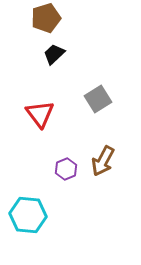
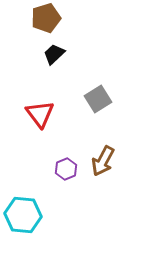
cyan hexagon: moved 5 px left
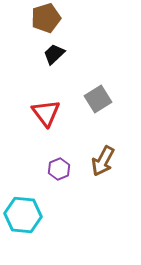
red triangle: moved 6 px right, 1 px up
purple hexagon: moved 7 px left
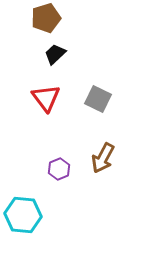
black trapezoid: moved 1 px right
gray square: rotated 32 degrees counterclockwise
red triangle: moved 15 px up
brown arrow: moved 3 px up
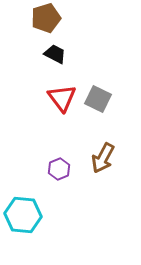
black trapezoid: rotated 70 degrees clockwise
red triangle: moved 16 px right
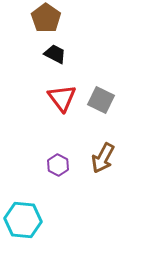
brown pentagon: rotated 20 degrees counterclockwise
gray square: moved 3 px right, 1 px down
purple hexagon: moved 1 px left, 4 px up; rotated 10 degrees counterclockwise
cyan hexagon: moved 5 px down
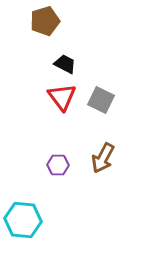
brown pentagon: moved 1 px left, 3 px down; rotated 20 degrees clockwise
black trapezoid: moved 10 px right, 10 px down
red triangle: moved 1 px up
purple hexagon: rotated 25 degrees counterclockwise
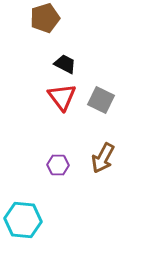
brown pentagon: moved 3 px up
